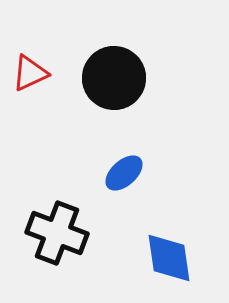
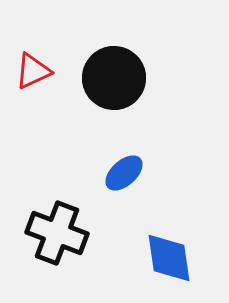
red triangle: moved 3 px right, 2 px up
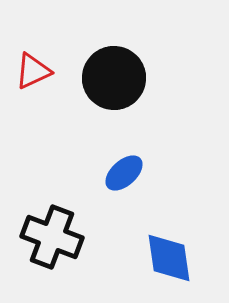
black cross: moved 5 px left, 4 px down
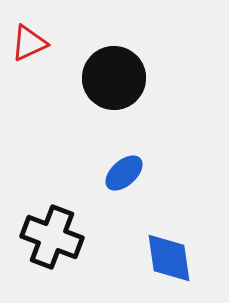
red triangle: moved 4 px left, 28 px up
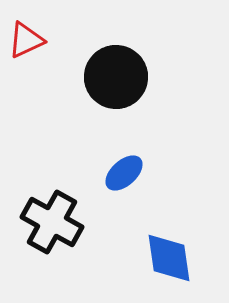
red triangle: moved 3 px left, 3 px up
black circle: moved 2 px right, 1 px up
black cross: moved 15 px up; rotated 8 degrees clockwise
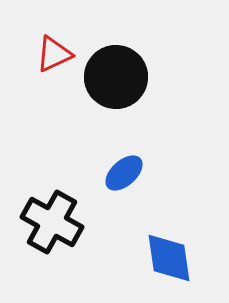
red triangle: moved 28 px right, 14 px down
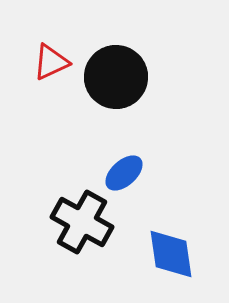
red triangle: moved 3 px left, 8 px down
black cross: moved 30 px right
blue diamond: moved 2 px right, 4 px up
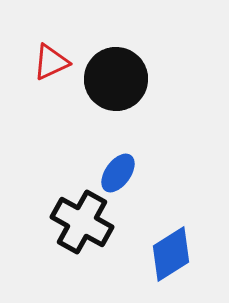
black circle: moved 2 px down
blue ellipse: moved 6 px left; rotated 12 degrees counterclockwise
blue diamond: rotated 66 degrees clockwise
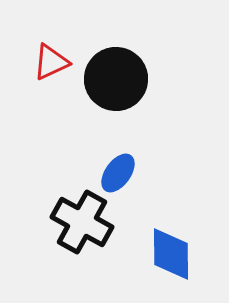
blue diamond: rotated 58 degrees counterclockwise
